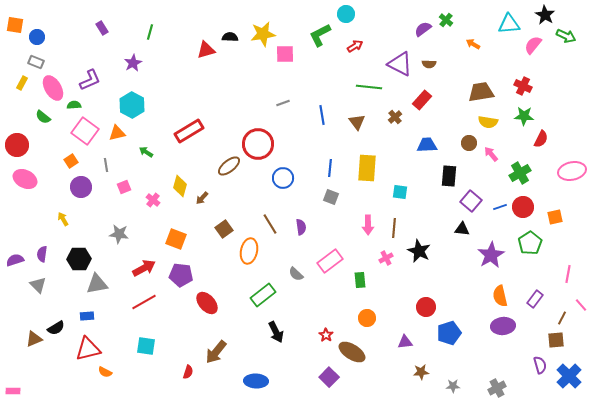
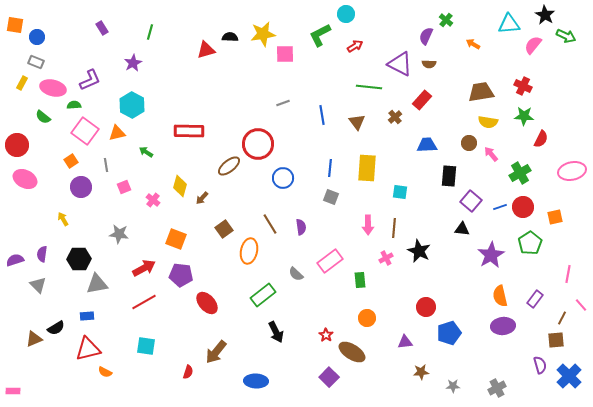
purple semicircle at (423, 29): moved 3 px right, 7 px down; rotated 30 degrees counterclockwise
pink ellipse at (53, 88): rotated 45 degrees counterclockwise
red rectangle at (189, 131): rotated 32 degrees clockwise
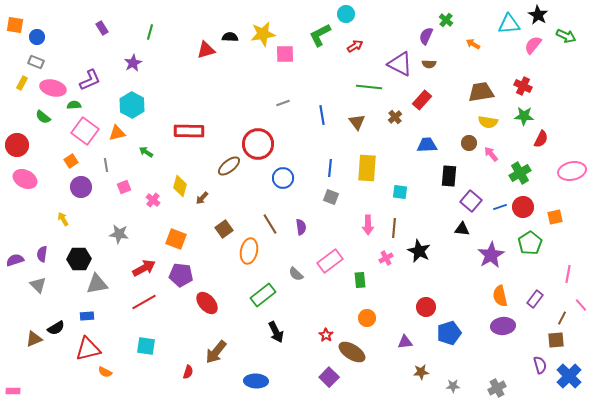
black star at (545, 15): moved 7 px left
